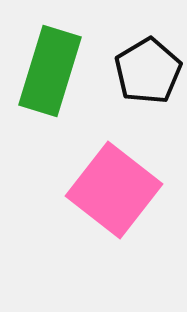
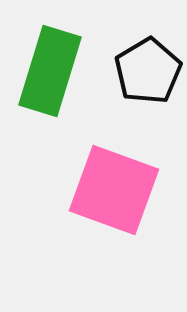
pink square: rotated 18 degrees counterclockwise
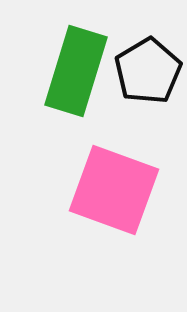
green rectangle: moved 26 px right
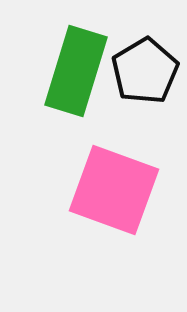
black pentagon: moved 3 px left
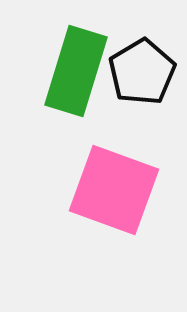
black pentagon: moved 3 px left, 1 px down
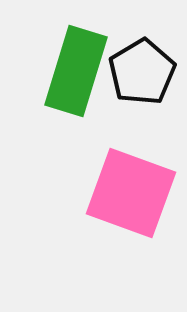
pink square: moved 17 px right, 3 px down
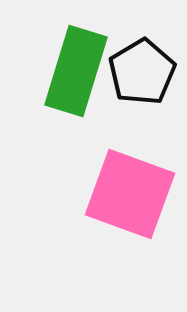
pink square: moved 1 px left, 1 px down
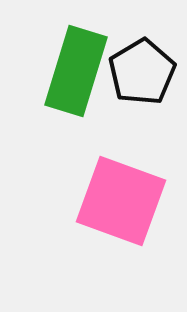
pink square: moved 9 px left, 7 px down
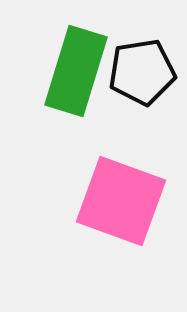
black pentagon: rotated 22 degrees clockwise
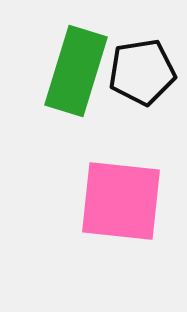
pink square: rotated 14 degrees counterclockwise
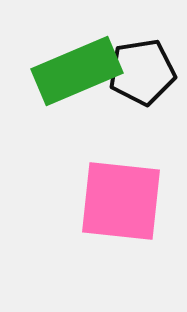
green rectangle: moved 1 px right; rotated 50 degrees clockwise
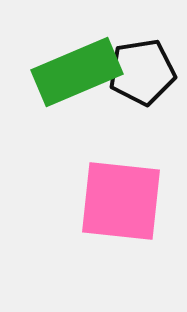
green rectangle: moved 1 px down
